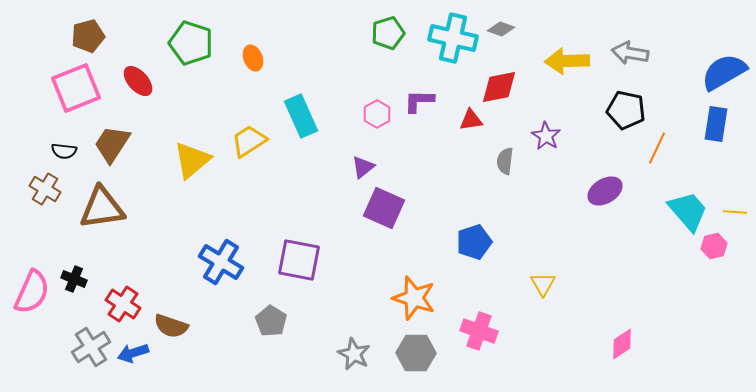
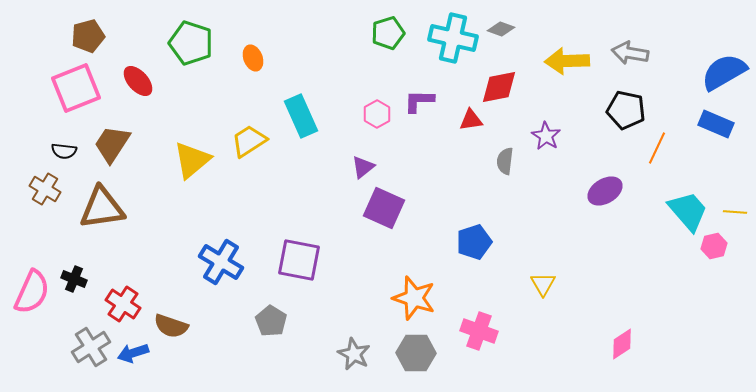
blue rectangle at (716, 124): rotated 76 degrees counterclockwise
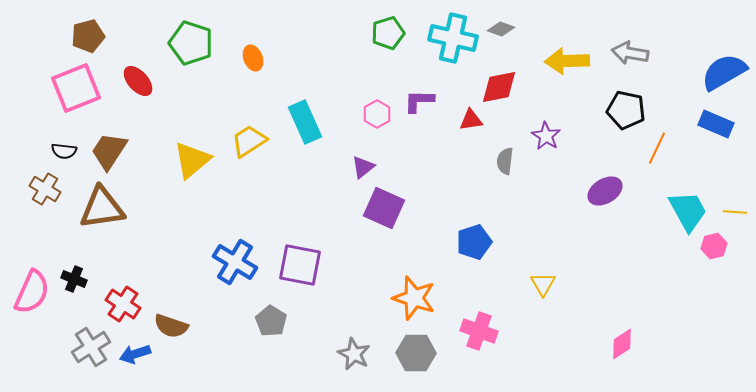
cyan rectangle at (301, 116): moved 4 px right, 6 px down
brown trapezoid at (112, 144): moved 3 px left, 7 px down
cyan trapezoid at (688, 211): rotated 12 degrees clockwise
purple square at (299, 260): moved 1 px right, 5 px down
blue cross at (221, 262): moved 14 px right
blue arrow at (133, 353): moved 2 px right, 1 px down
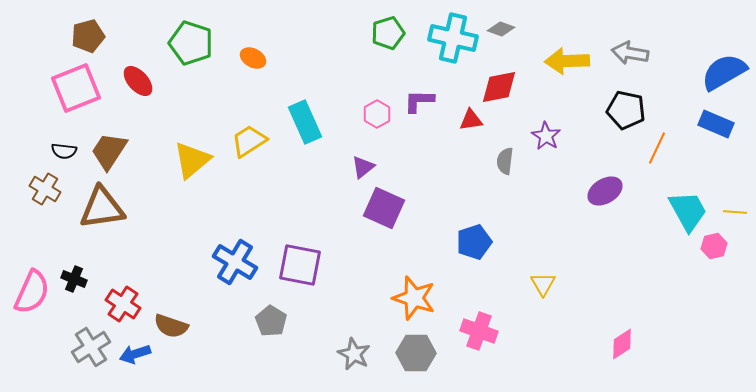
orange ellipse at (253, 58): rotated 40 degrees counterclockwise
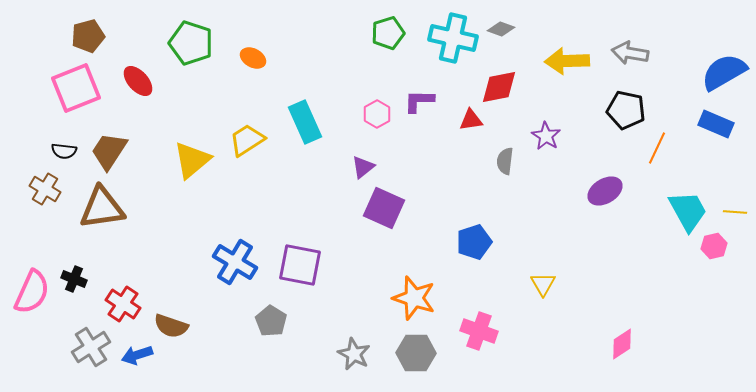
yellow trapezoid at (249, 141): moved 2 px left, 1 px up
blue arrow at (135, 354): moved 2 px right, 1 px down
